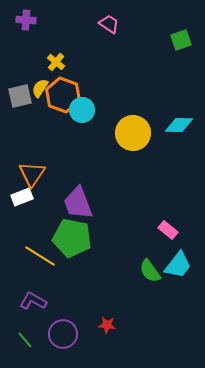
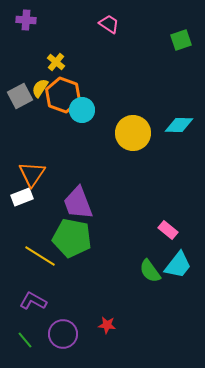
gray square: rotated 15 degrees counterclockwise
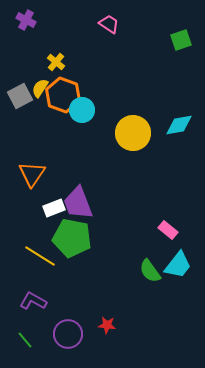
purple cross: rotated 24 degrees clockwise
cyan diamond: rotated 12 degrees counterclockwise
white rectangle: moved 32 px right, 11 px down
purple circle: moved 5 px right
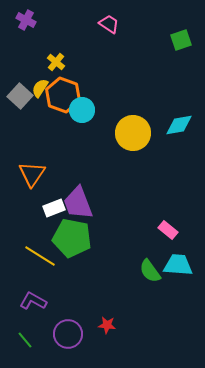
gray square: rotated 20 degrees counterclockwise
cyan trapezoid: rotated 124 degrees counterclockwise
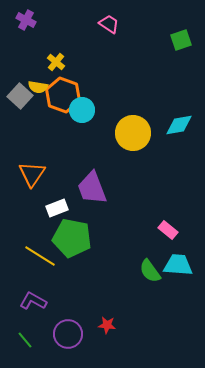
yellow semicircle: moved 2 px left, 1 px up; rotated 114 degrees counterclockwise
purple trapezoid: moved 14 px right, 15 px up
white rectangle: moved 3 px right
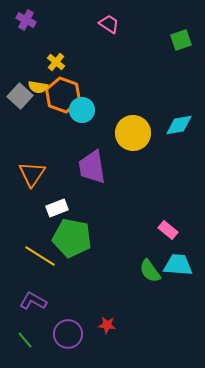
purple trapezoid: moved 21 px up; rotated 12 degrees clockwise
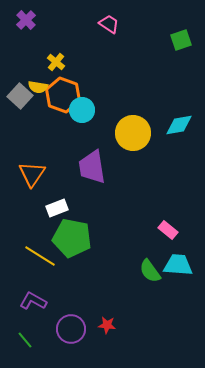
purple cross: rotated 18 degrees clockwise
purple circle: moved 3 px right, 5 px up
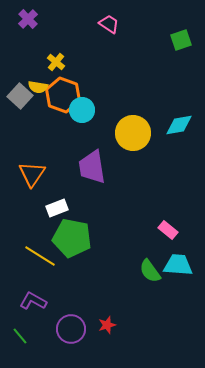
purple cross: moved 2 px right, 1 px up
red star: rotated 24 degrees counterclockwise
green line: moved 5 px left, 4 px up
